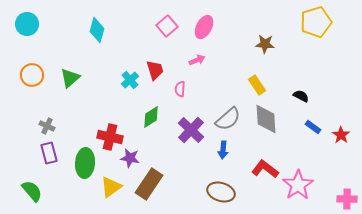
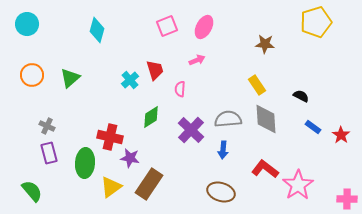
pink square: rotated 20 degrees clockwise
gray semicircle: rotated 144 degrees counterclockwise
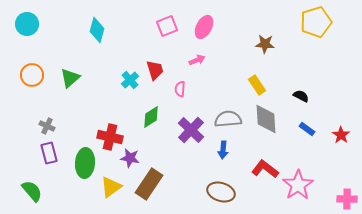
blue rectangle: moved 6 px left, 2 px down
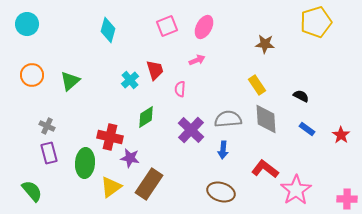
cyan diamond: moved 11 px right
green triangle: moved 3 px down
green diamond: moved 5 px left
pink star: moved 2 px left, 5 px down
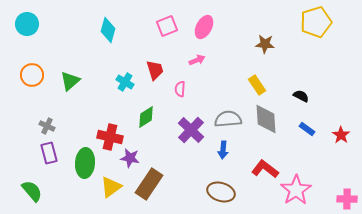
cyan cross: moved 5 px left, 2 px down; rotated 18 degrees counterclockwise
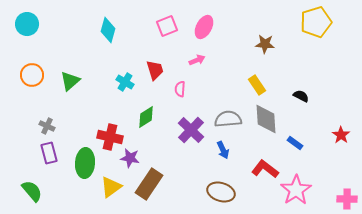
blue rectangle: moved 12 px left, 14 px down
blue arrow: rotated 30 degrees counterclockwise
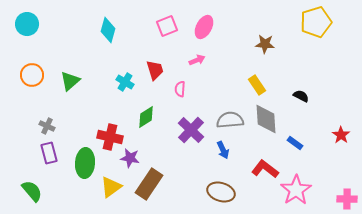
gray semicircle: moved 2 px right, 1 px down
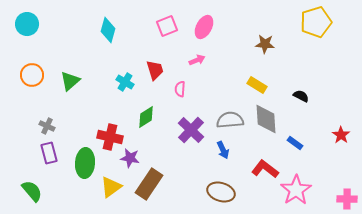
yellow rectangle: rotated 24 degrees counterclockwise
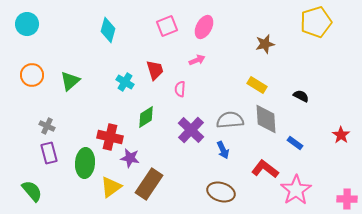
brown star: rotated 18 degrees counterclockwise
